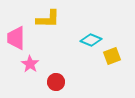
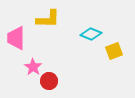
cyan diamond: moved 6 px up
yellow square: moved 2 px right, 5 px up
pink star: moved 3 px right, 3 px down
red circle: moved 7 px left, 1 px up
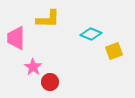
red circle: moved 1 px right, 1 px down
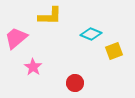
yellow L-shape: moved 2 px right, 3 px up
pink trapezoid: rotated 50 degrees clockwise
red circle: moved 25 px right, 1 px down
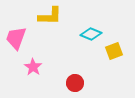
pink trapezoid: rotated 30 degrees counterclockwise
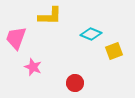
pink star: rotated 12 degrees counterclockwise
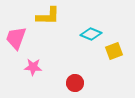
yellow L-shape: moved 2 px left
pink star: rotated 18 degrees counterclockwise
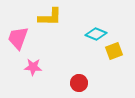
yellow L-shape: moved 2 px right, 1 px down
cyan diamond: moved 5 px right
pink trapezoid: moved 2 px right
red circle: moved 4 px right
